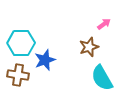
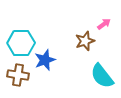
brown star: moved 4 px left, 6 px up
cyan semicircle: moved 2 px up; rotated 8 degrees counterclockwise
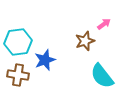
cyan hexagon: moved 3 px left, 1 px up; rotated 8 degrees counterclockwise
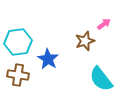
blue star: moved 3 px right, 1 px up; rotated 20 degrees counterclockwise
cyan semicircle: moved 1 px left, 3 px down
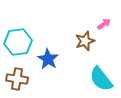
brown cross: moved 1 px left, 4 px down
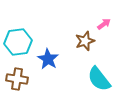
cyan semicircle: moved 2 px left
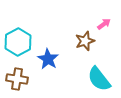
cyan hexagon: rotated 20 degrees counterclockwise
